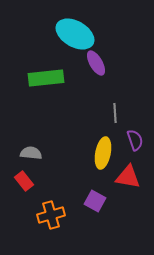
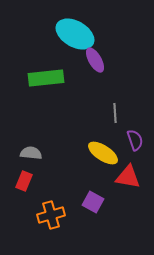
purple ellipse: moved 1 px left, 3 px up
yellow ellipse: rotated 68 degrees counterclockwise
red rectangle: rotated 60 degrees clockwise
purple square: moved 2 px left, 1 px down
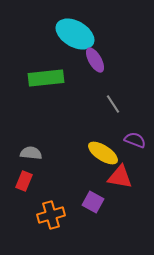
gray line: moved 2 px left, 9 px up; rotated 30 degrees counterclockwise
purple semicircle: rotated 50 degrees counterclockwise
red triangle: moved 8 px left
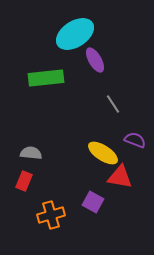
cyan ellipse: rotated 63 degrees counterclockwise
